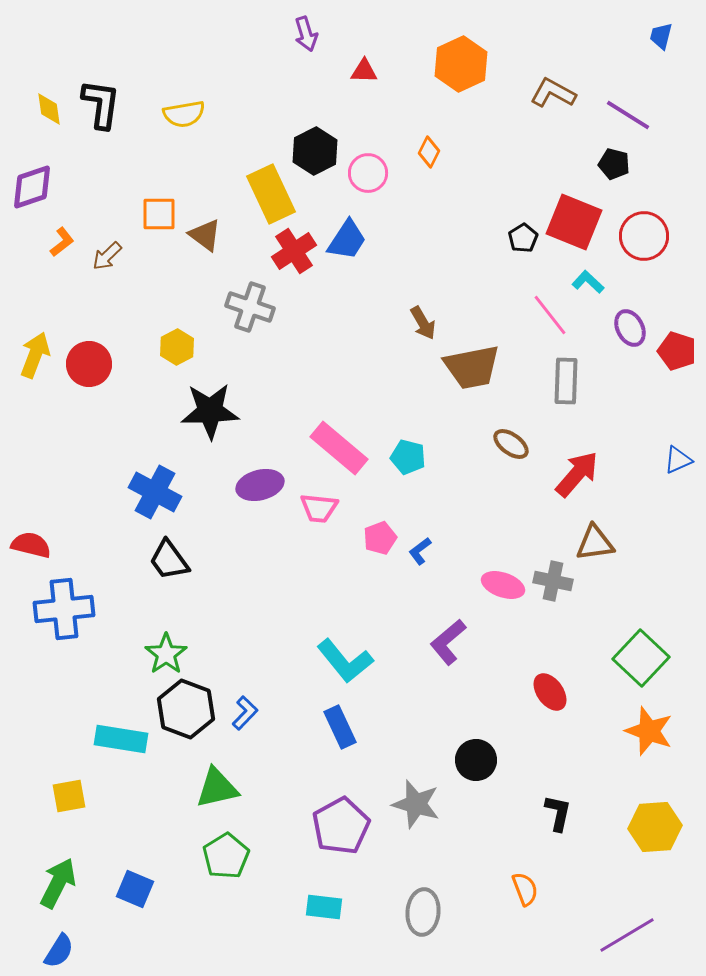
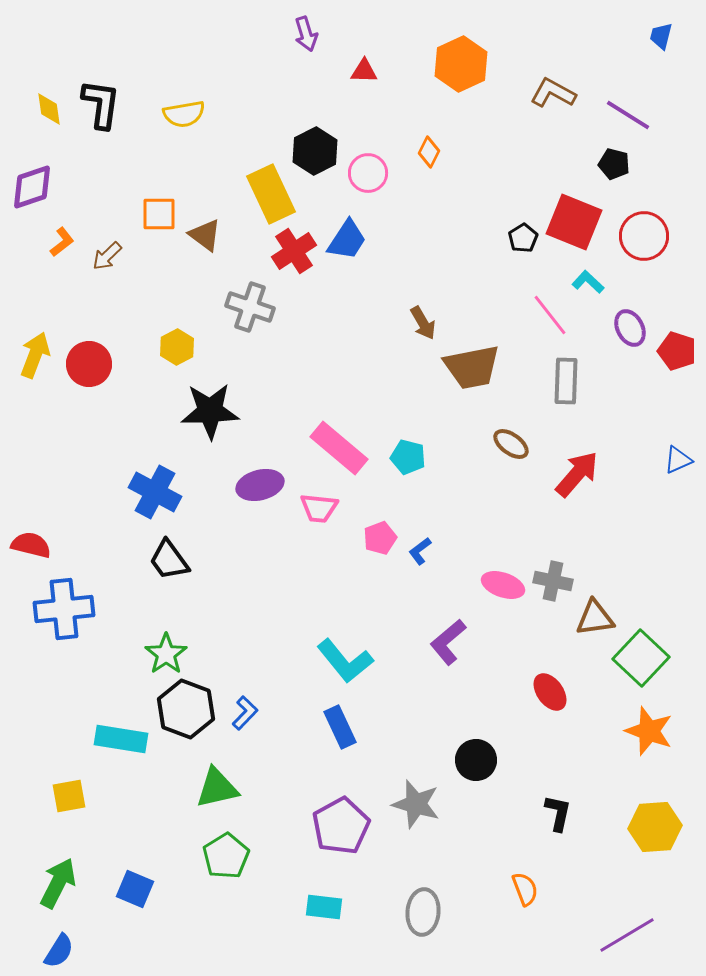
brown triangle at (595, 543): moved 75 px down
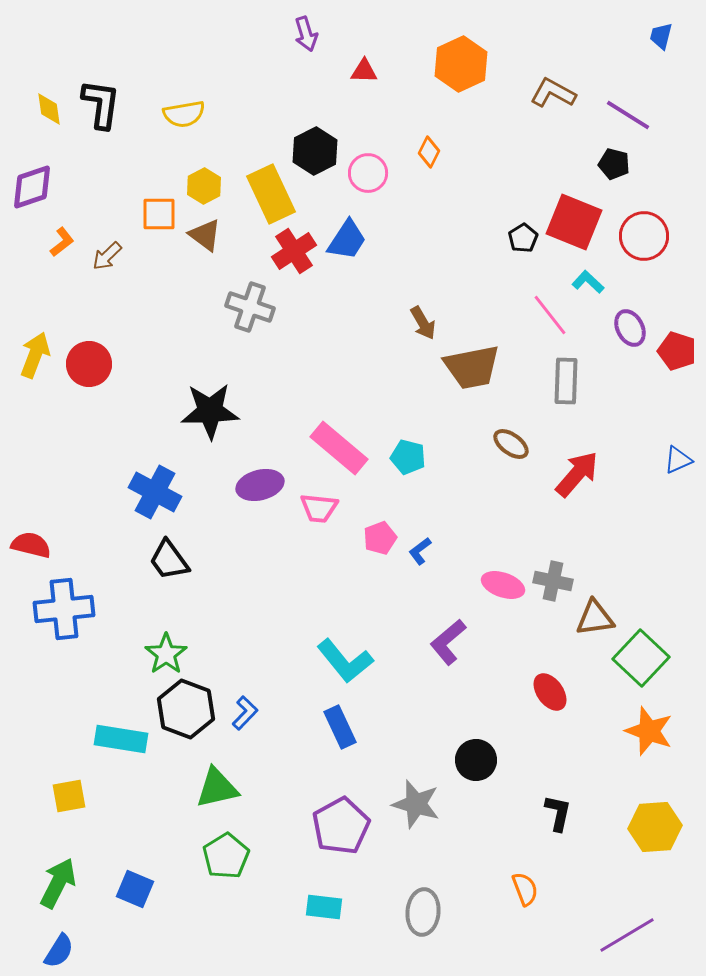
yellow hexagon at (177, 347): moved 27 px right, 161 px up
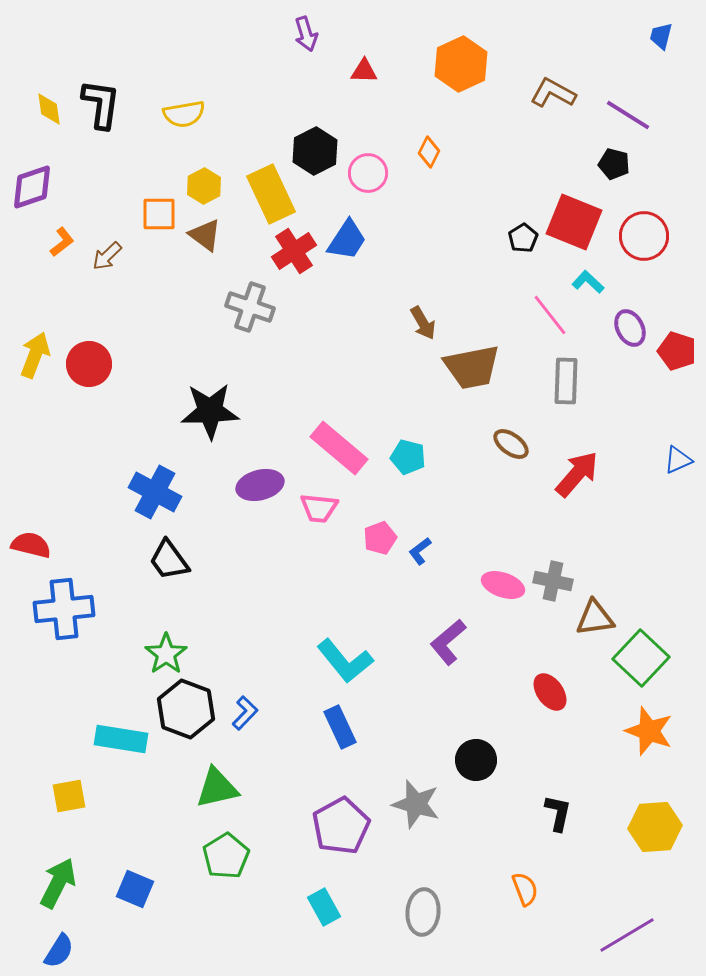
cyan rectangle at (324, 907): rotated 54 degrees clockwise
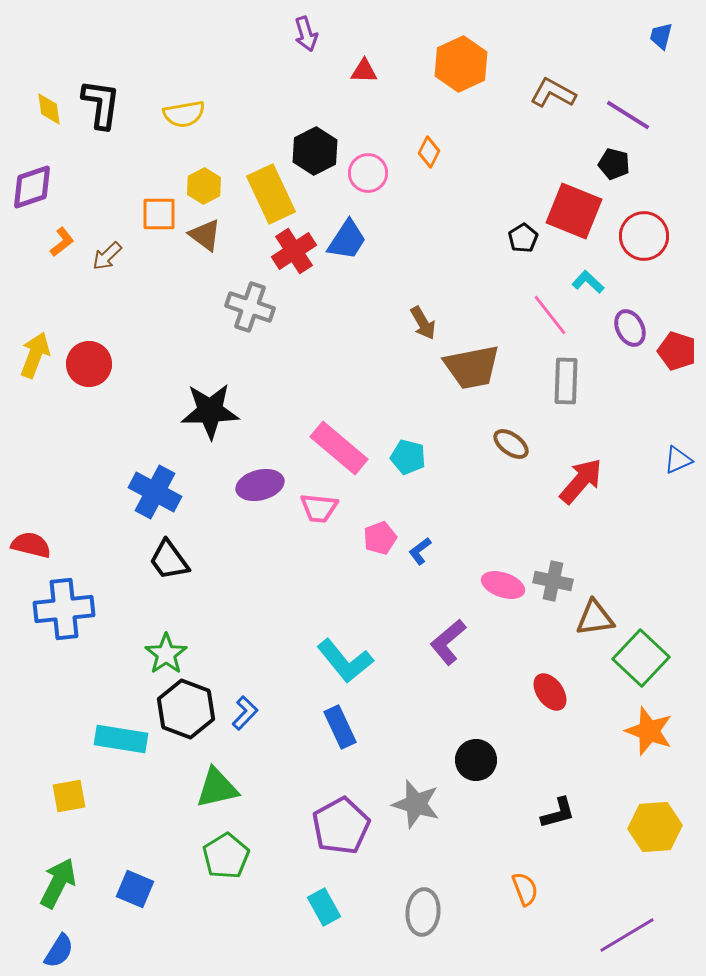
red square at (574, 222): moved 11 px up
red arrow at (577, 474): moved 4 px right, 7 px down
black L-shape at (558, 813): rotated 63 degrees clockwise
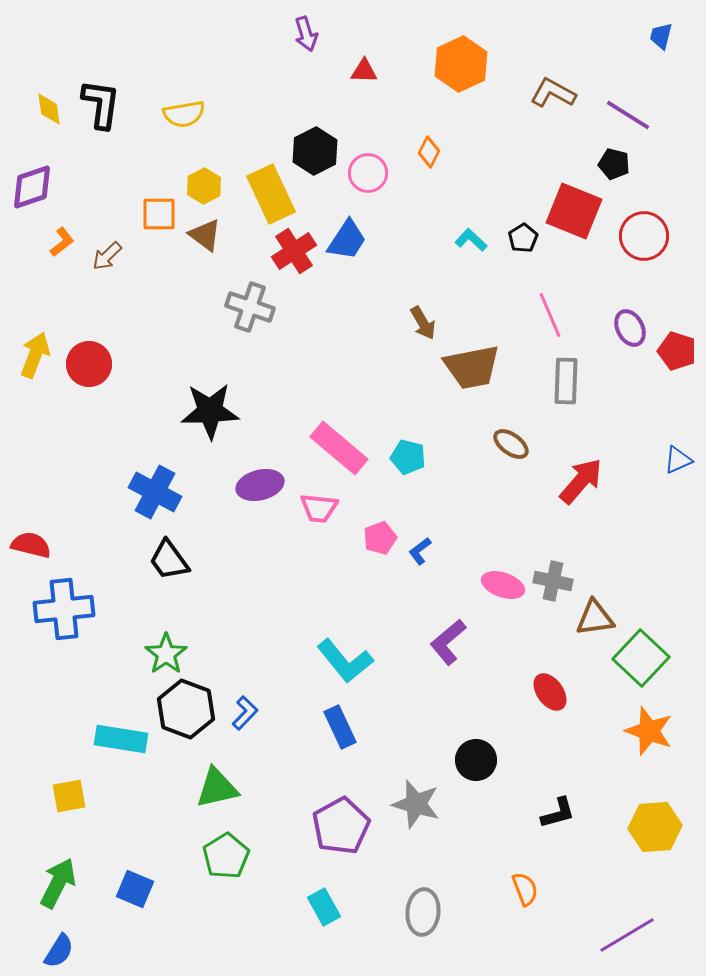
cyan L-shape at (588, 282): moved 117 px left, 42 px up
pink line at (550, 315): rotated 15 degrees clockwise
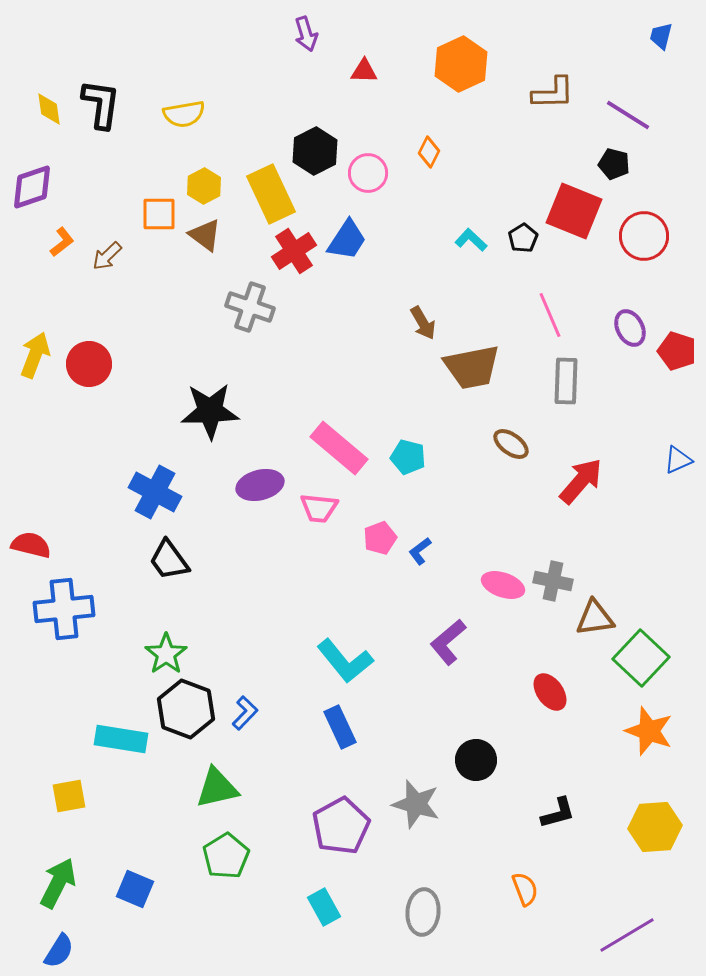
brown L-shape at (553, 93): rotated 150 degrees clockwise
